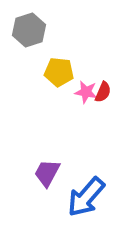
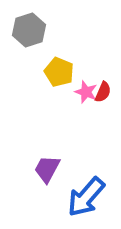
yellow pentagon: rotated 16 degrees clockwise
pink star: rotated 10 degrees clockwise
purple trapezoid: moved 4 px up
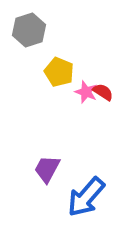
red semicircle: rotated 80 degrees counterclockwise
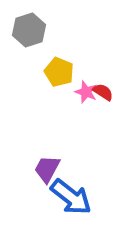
blue arrow: moved 15 px left; rotated 93 degrees counterclockwise
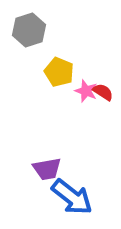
pink star: moved 1 px up
purple trapezoid: rotated 128 degrees counterclockwise
blue arrow: moved 1 px right
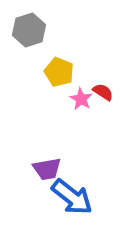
pink star: moved 5 px left, 8 px down; rotated 10 degrees clockwise
